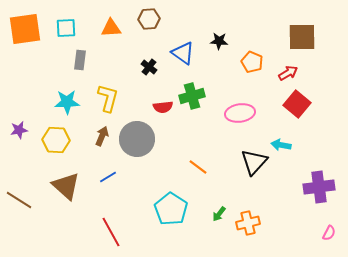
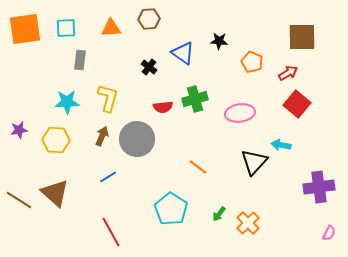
green cross: moved 3 px right, 3 px down
brown triangle: moved 11 px left, 7 px down
orange cross: rotated 30 degrees counterclockwise
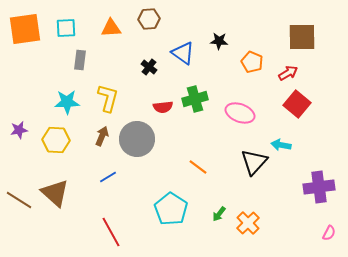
pink ellipse: rotated 28 degrees clockwise
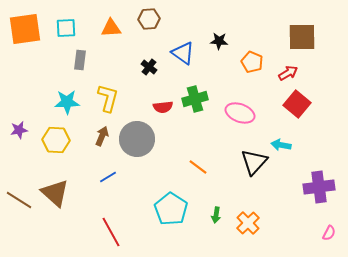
green arrow: moved 3 px left, 1 px down; rotated 28 degrees counterclockwise
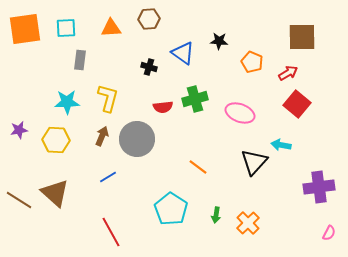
black cross: rotated 21 degrees counterclockwise
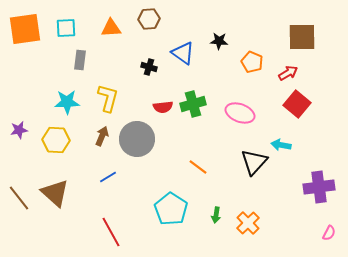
green cross: moved 2 px left, 5 px down
brown line: moved 2 px up; rotated 20 degrees clockwise
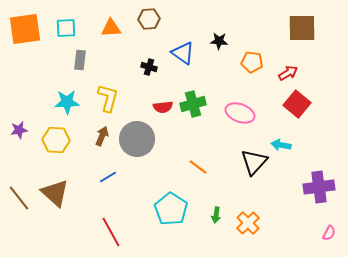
brown square: moved 9 px up
orange pentagon: rotated 15 degrees counterclockwise
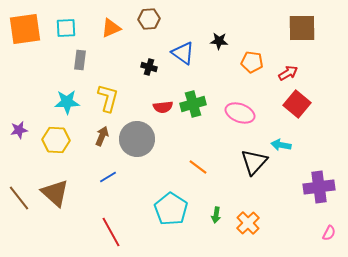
orange triangle: rotated 20 degrees counterclockwise
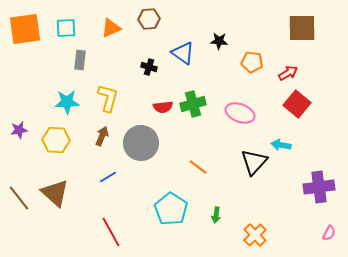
gray circle: moved 4 px right, 4 px down
orange cross: moved 7 px right, 12 px down
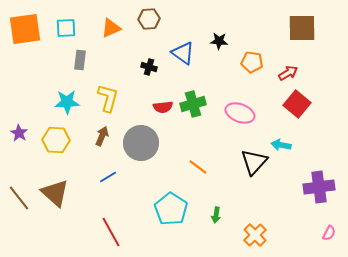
purple star: moved 3 px down; rotated 30 degrees counterclockwise
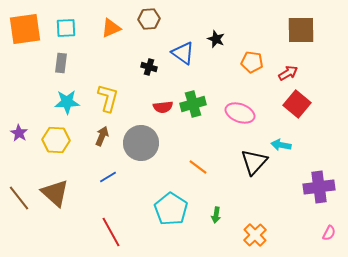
brown square: moved 1 px left, 2 px down
black star: moved 3 px left, 2 px up; rotated 18 degrees clockwise
gray rectangle: moved 19 px left, 3 px down
